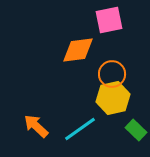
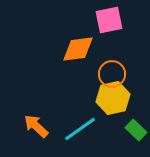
orange diamond: moved 1 px up
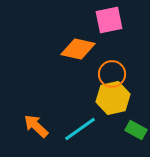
orange diamond: rotated 20 degrees clockwise
green rectangle: rotated 15 degrees counterclockwise
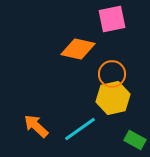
pink square: moved 3 px right, 1 px up
green rectangle: moved 1 px left, 10 px down
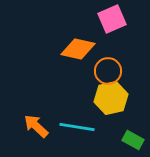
pink square: rotated 12 degrees counterclockwise
orange circle: moved 4 px left, 3 px up
yellow hexagon: moved 2 px left
cyan line: moved 3 px left, 2 px up; rotated 44 degrees clockwise
green rectangle: moved 2 px left
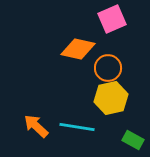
orange circle: moved 3 px up
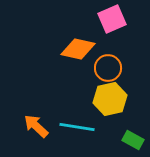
yellow hexagon: moved 1 px left, 1 px down
